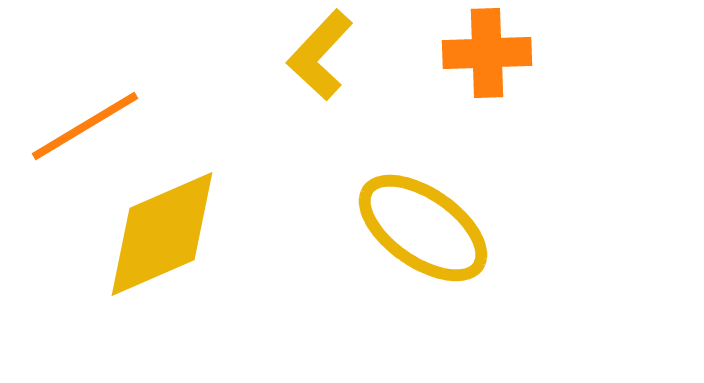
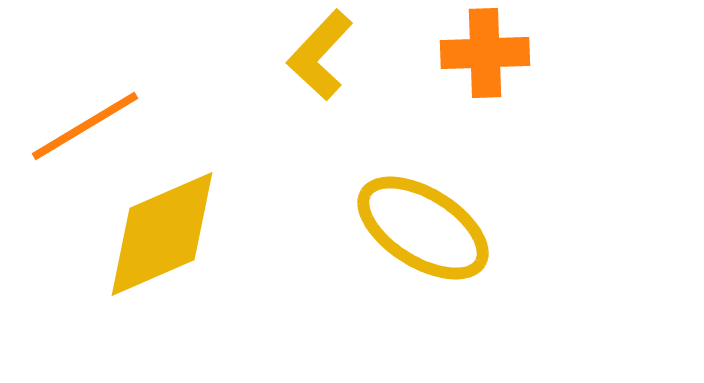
orange cross: moved 2 px left
yellow ellipse: rotated 3 degrees counterclockwise
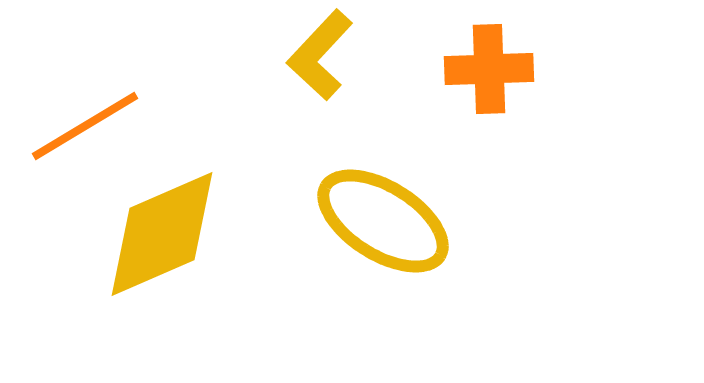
orange cross: moved 4 px right, 16 px down
yellow ellipse: moved 40 px left, 7 px up
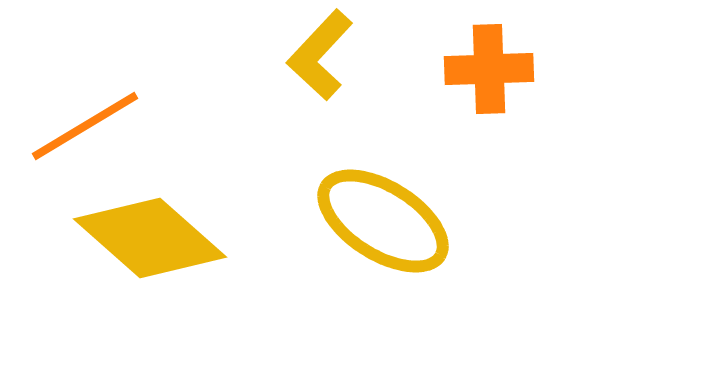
yellow diamond: moved 12 px left, 4 px down; rotated 65 degrees clockwise
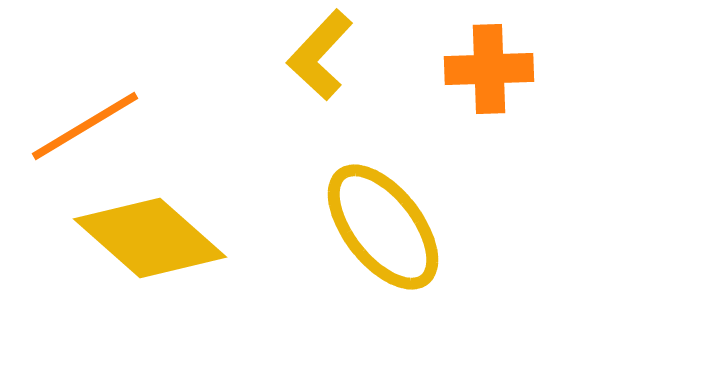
yellow ellipse: moved 6 px down; rotated 20 degrees clockwise
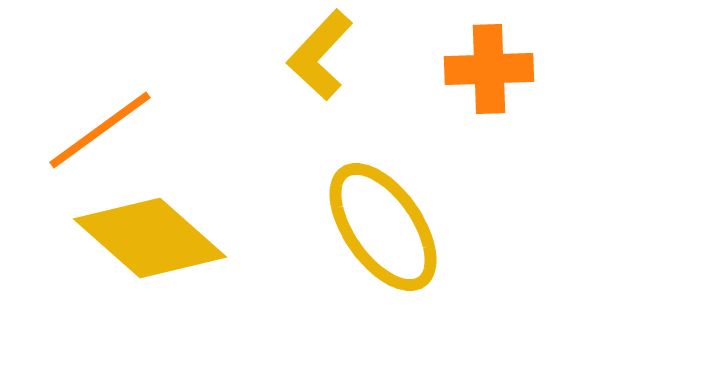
orange line: moved 15 px right, 4 px down; rotated 5 degrees counterclockwise
yellow ellipse: rotated 3 degrees clockwise
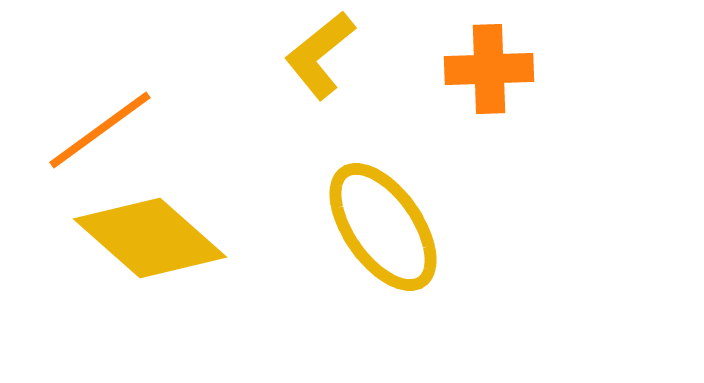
yellow L-shape: rotated 8 degrees clockwise
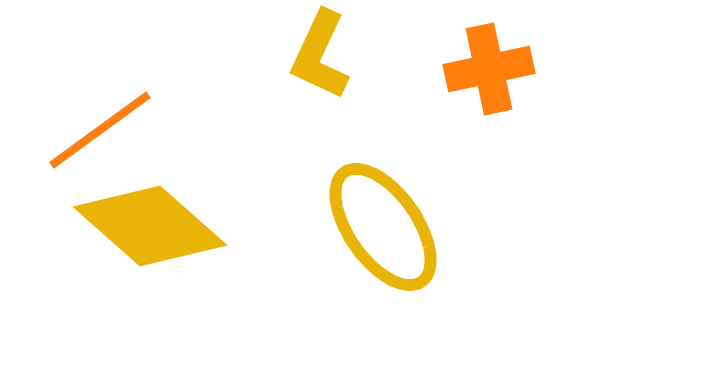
yellow L-shape: rotated 26 degrees counterclockwise
orange cross: rotated 10 degrees counterclockwise
yellow diamond: moved 12 px up
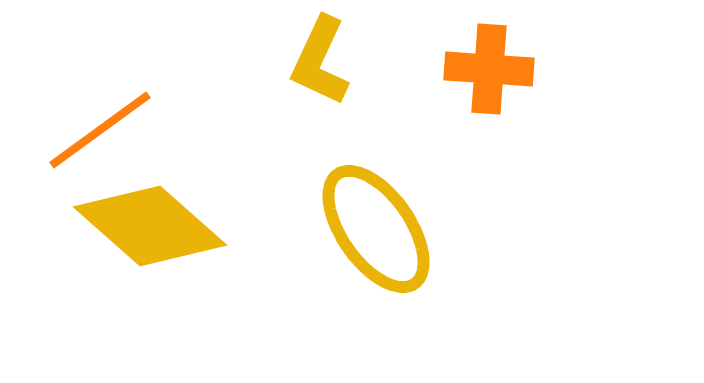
yellow L-shape: moved 6 px down
orange cross: rotated 16 degrees clockwise
yellow ellipse: moved 7 px left, 2 px down
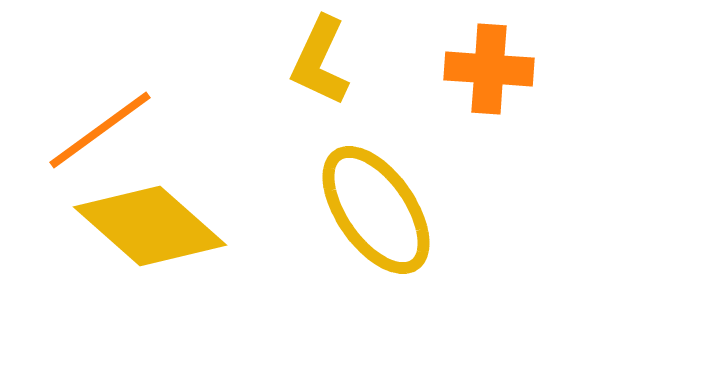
yellow ellipse: moved 19 px up
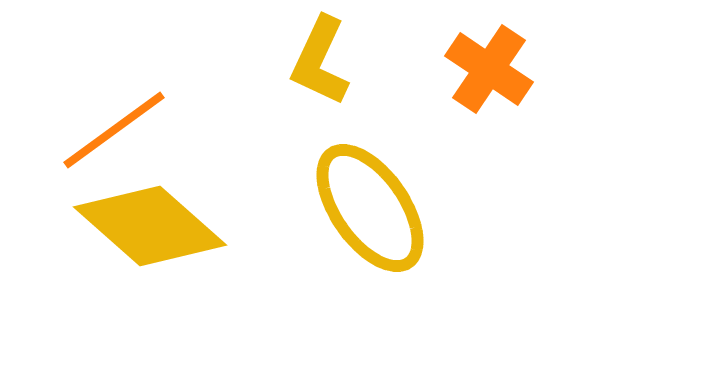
orange cross: rotated 30 degrees clockwise
orange line: moved 14 px right
yellow ellipse: moved 6 px left, 2 px up
